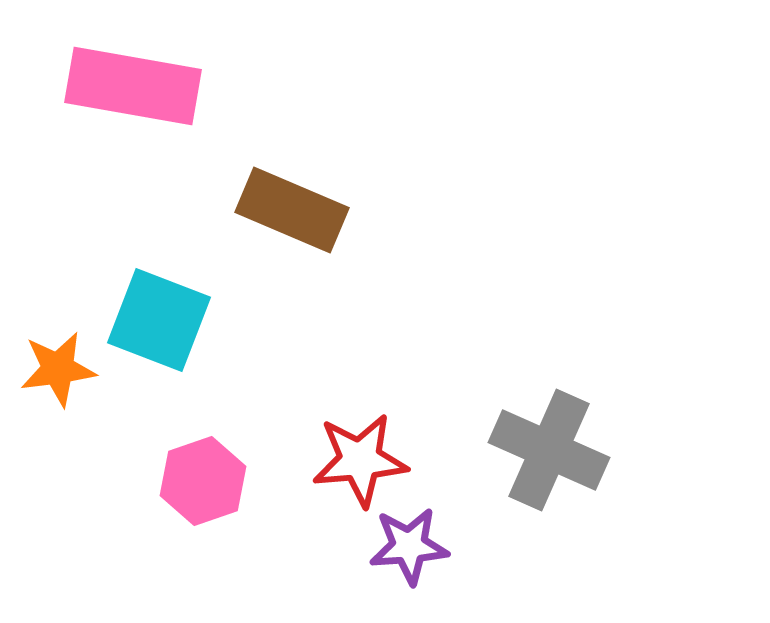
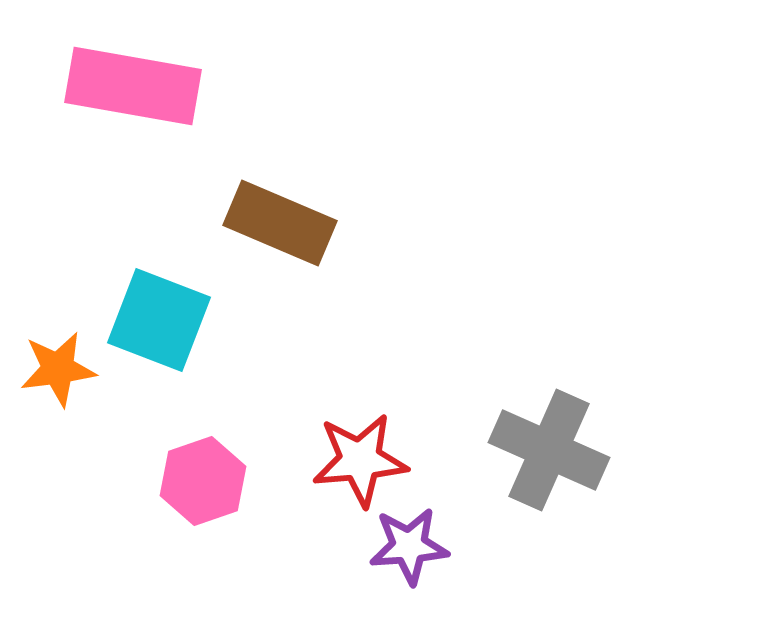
brown rectangle: moved 12 px left, 13 px down
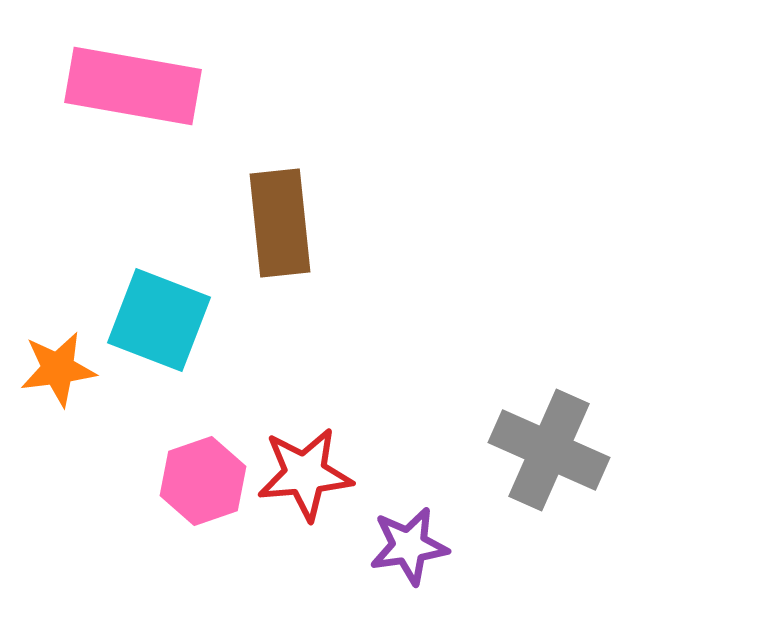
brown rectangle: rotated 61 degrees clockwise
red star: moved 55 px left, 14 px down
purple star: rotated 4 degrees counterclockwise
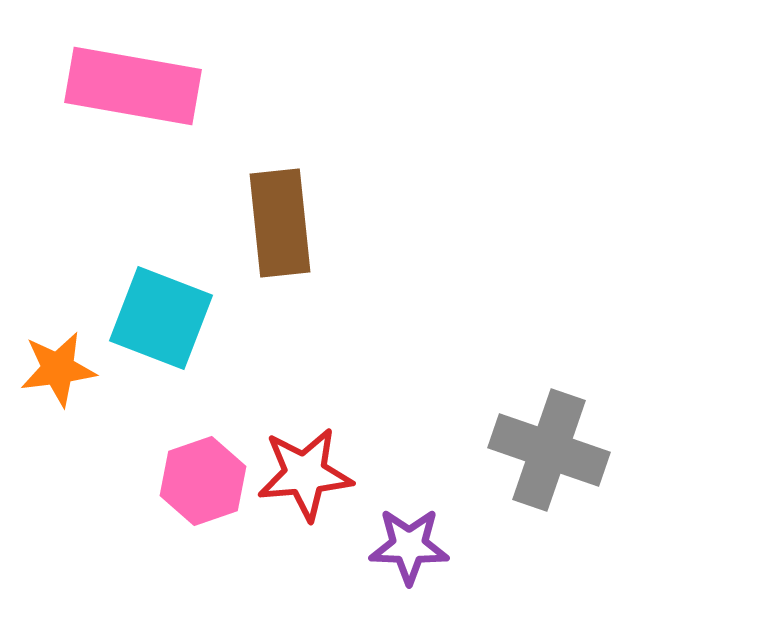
cyan square: moved 2 px right, 2 px up
gray cross: rotated 5 degrees counterclockwise
purple star: rotated 10 degrees clockwise
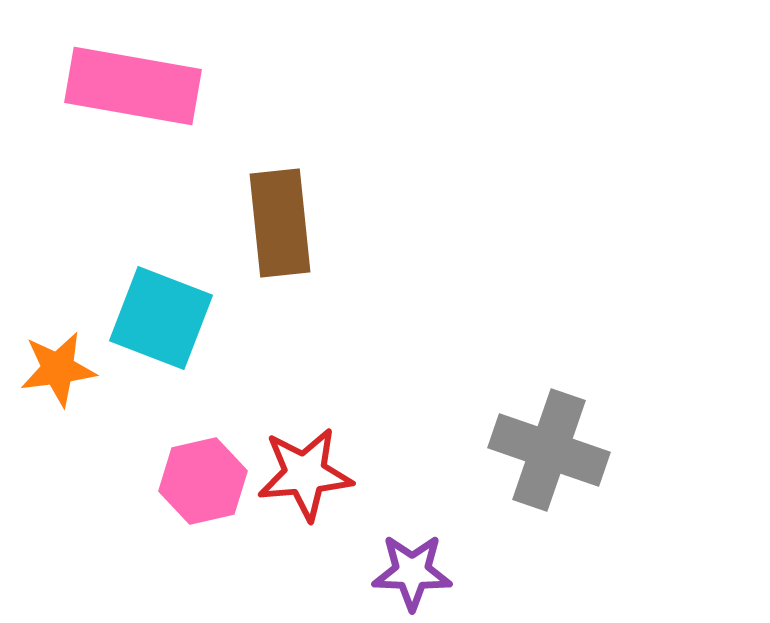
pink hexagon: rotated 6 degrees clockwise
purple star: moved 3 px right, 26 px down
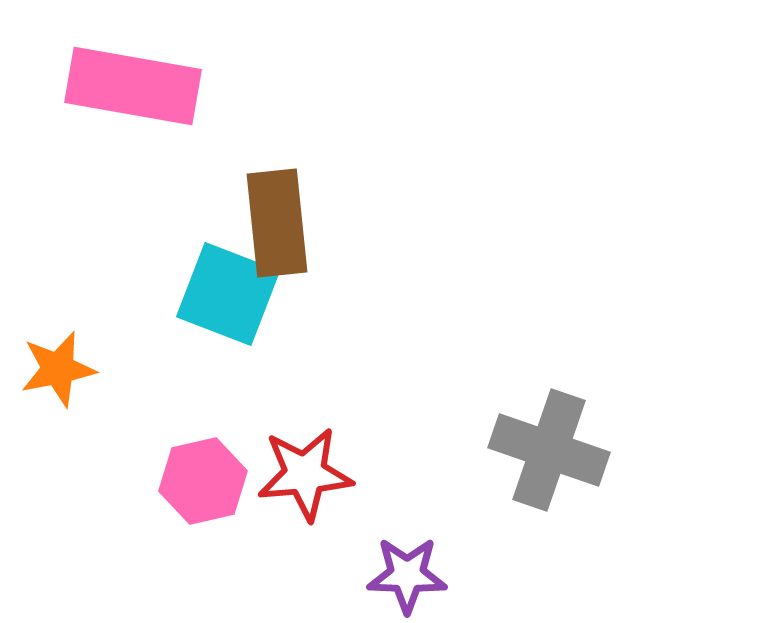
brown rectangle: moved 3 px left
cyan square: moved 67 px right, 24 px up
orange star: rotated 4 degrees counterclockwise
purple star: moved 5 px left, 3 px down
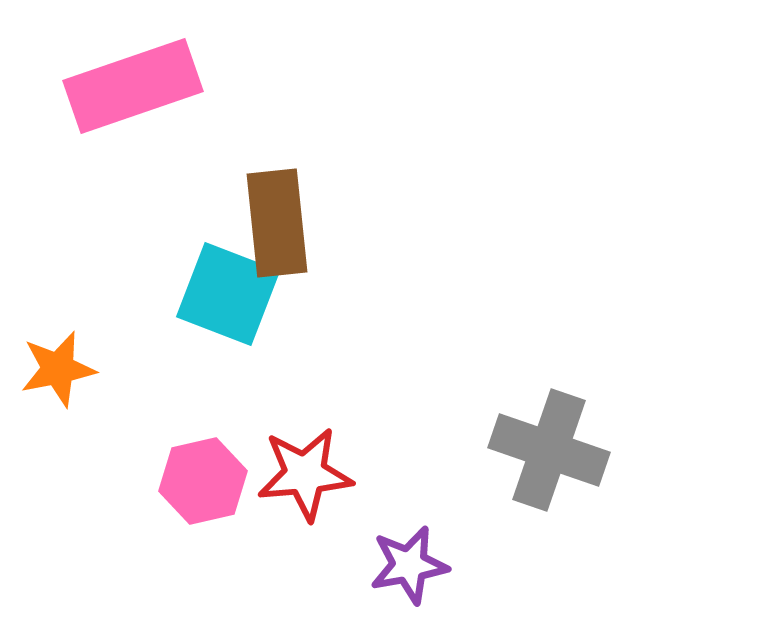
pink rectangle: rotated 29 degrees counterclockwise
purple star: moved 2 px right, 10 px up; rotated 12 degrees counterclockwise
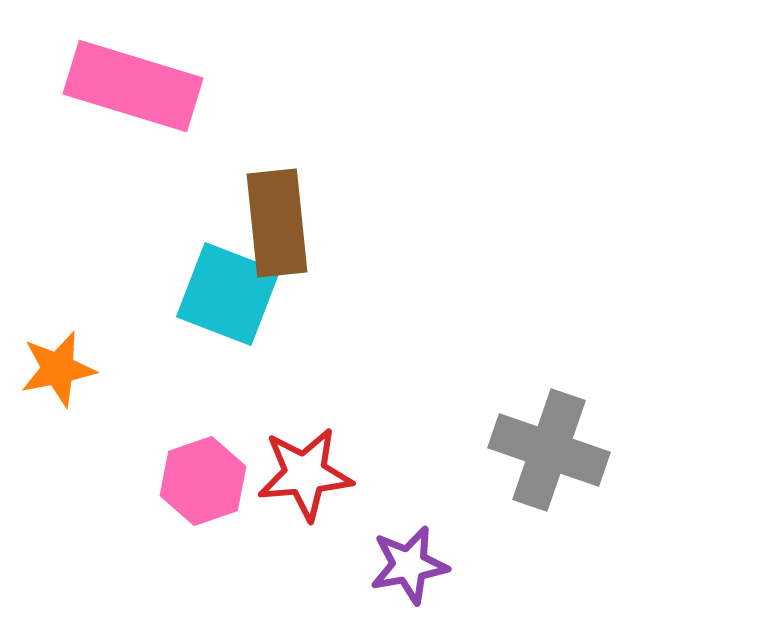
pink rectangle: rotated 36 degrees clockwise
pink hexagon: rotated 6 degrees counterclockwise
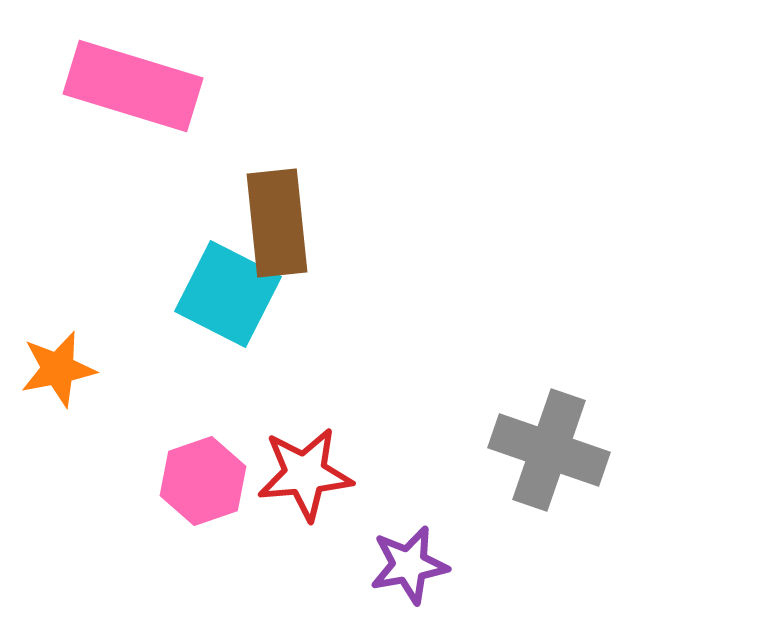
cyan square: rotated 6 degrees clockwise
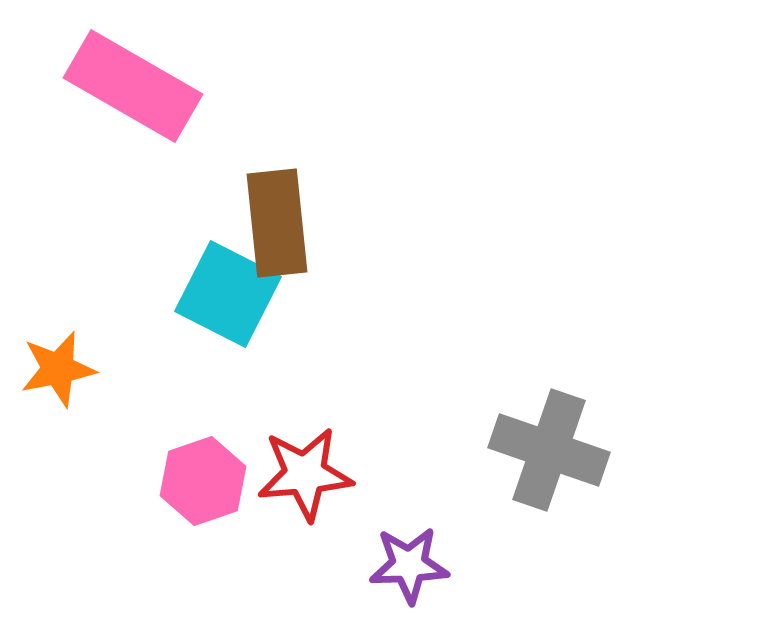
pink rectangle: rotated 13 degrees clockwise
purple star: rotated 8 degrees clockwise
